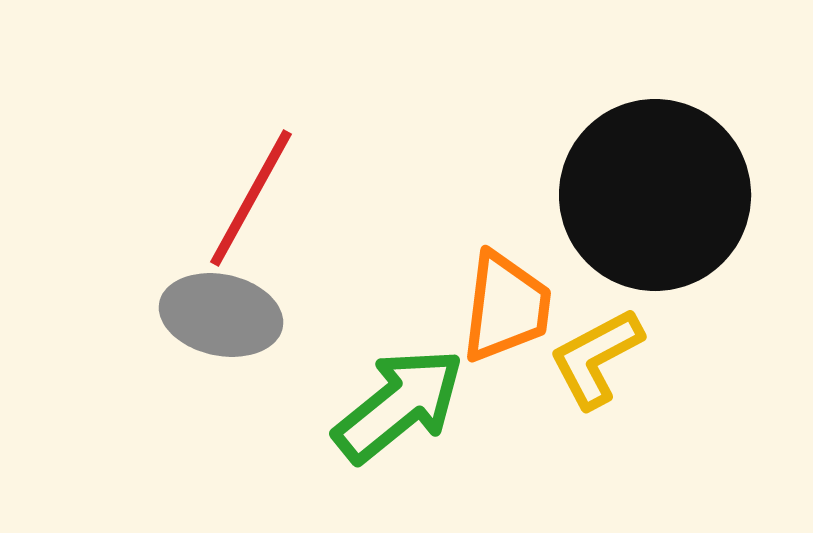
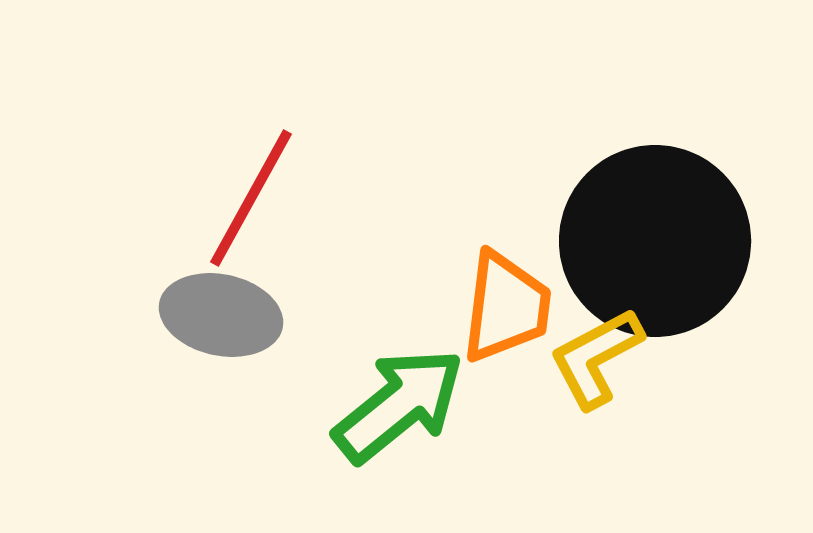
black circle: moved 46 px down
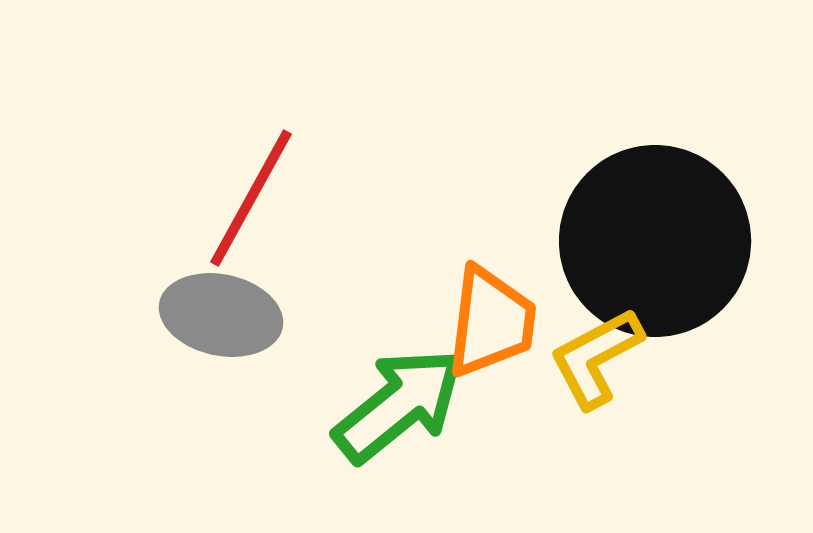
orange trapezoid: moved 15 px left, 15 px down
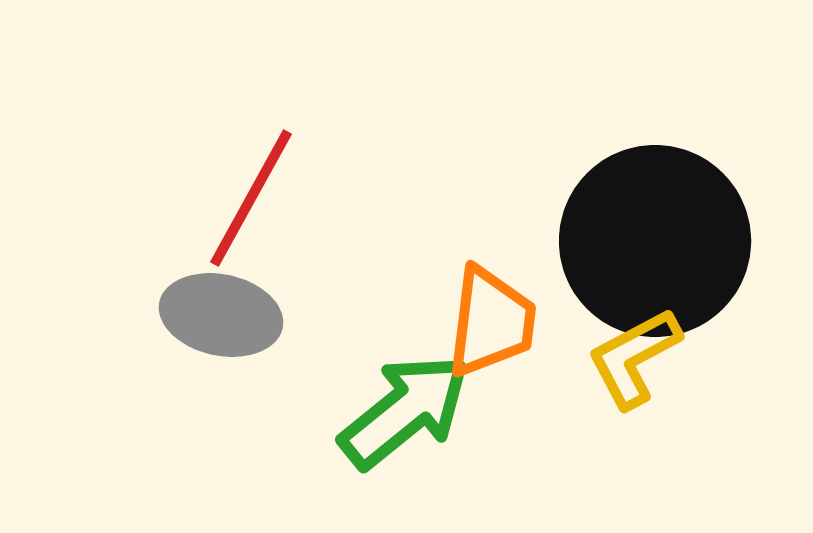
yellow L-shape: moved 38 px right
green arrow: moved 6 px right, 6 px down
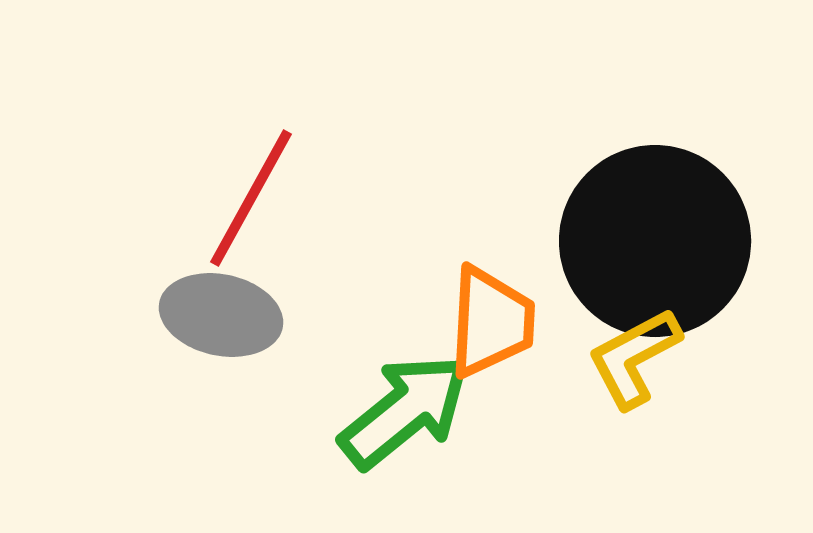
orange trapezoid: rotated 4 degrees counterclockwise
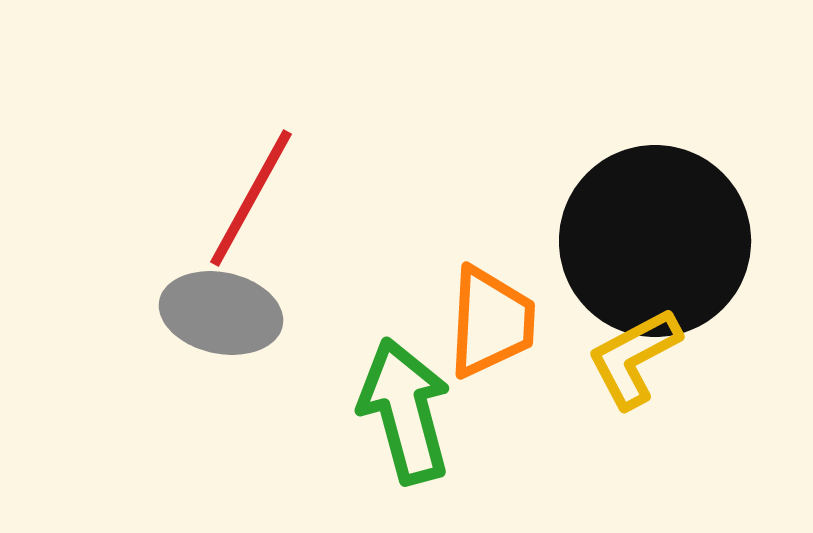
gray ellipse: moved 2 px up
green arrow: rotated 66 degrees counterclockwise
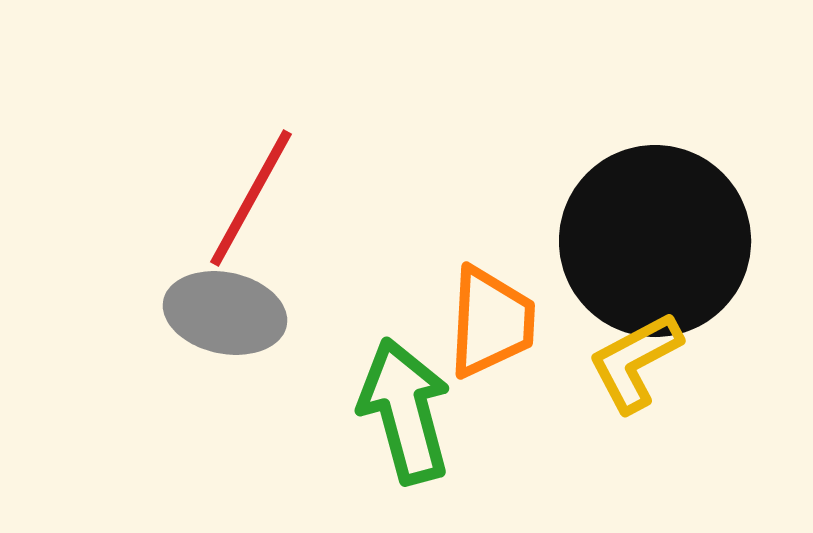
gray ellipse: moved 4 px right
yellow L-shape: moved 1 px right, 4 px down
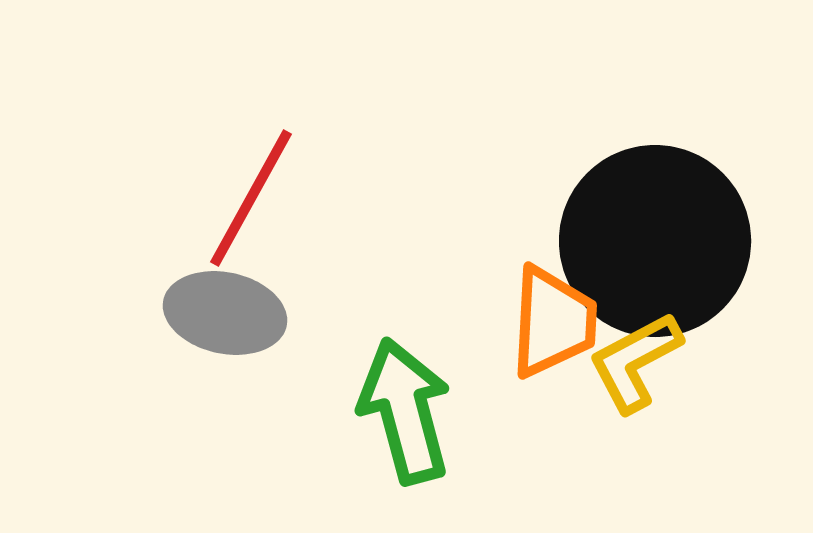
orange trapezoid: moved 62 px right
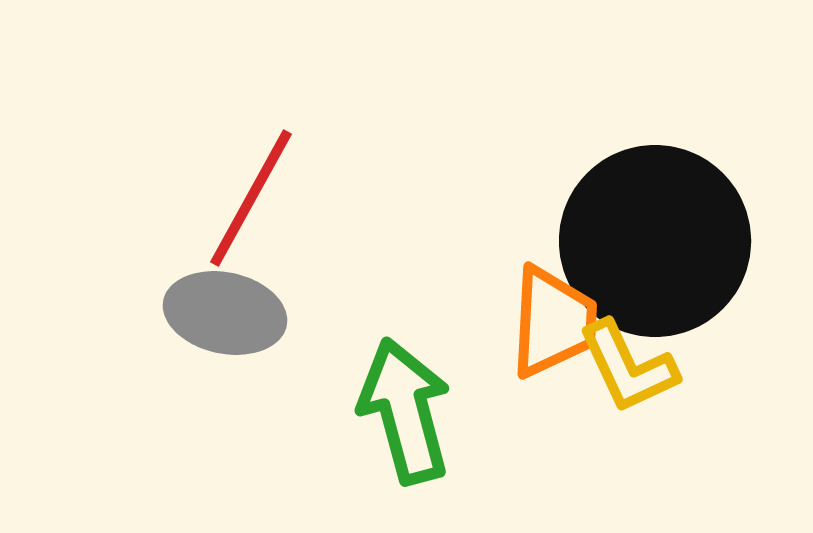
yellow L-shape: moved 7 px left, 5 px down; rotated 87 degrees counterclockwise
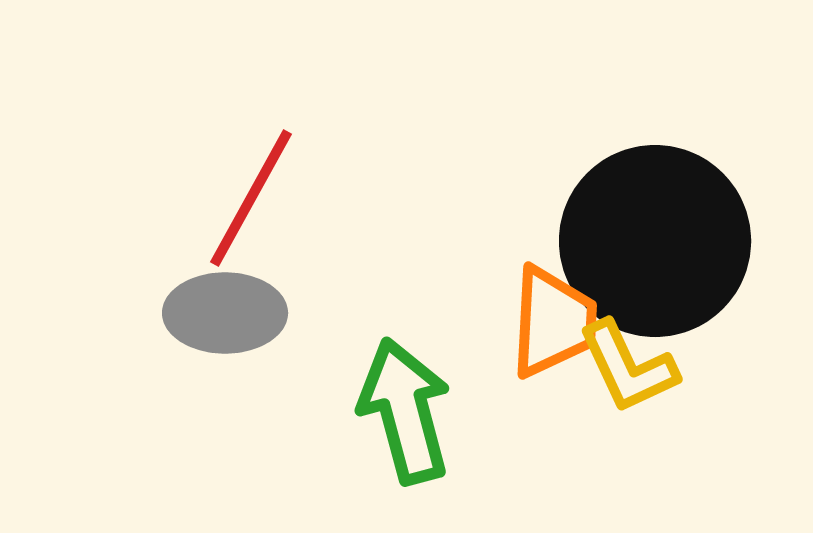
gray ellipse: rotated 12 degrees counterclockwise
